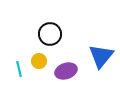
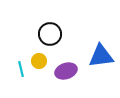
blue triangle: rotated 44 degrees clockwise
cyan line: moved 2 px right
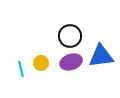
black circle: moved 20 px right, 2 px down
yellow circle: moved 2 px right, 2 px down
purple ellipse: moved 5 px right, 9 px up
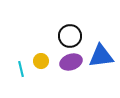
yellow circle: moved 2 px up
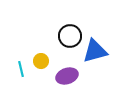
blue triangle: moved 6 px left, 5 px up; rotated 8 degrees counterclockwise
purple ellipse: moved 4 px left, 14 px down
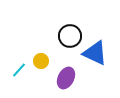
blue triangle: moved 2 px down; rotated 40 degrees clockwise
cyan line: moved 2 px left, 1 px down; rotated 56 degrees clockwise
purple ellipse: moved 1 px left, 2 px down; rotated 45 degrees counterclockwise
